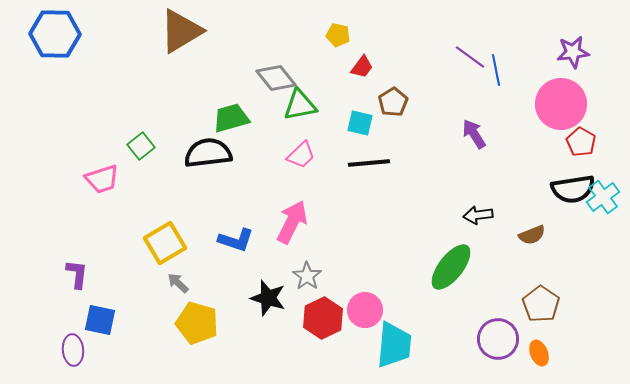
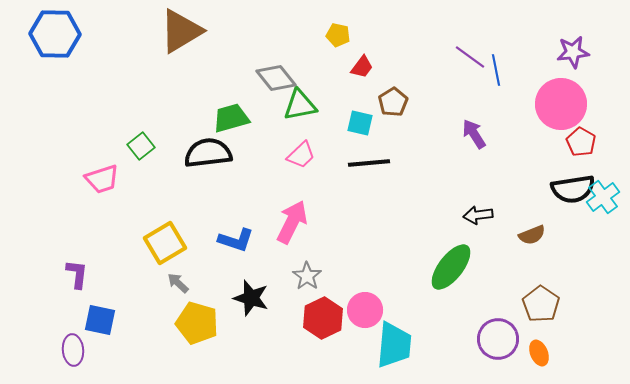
black star at (268, 298): moved 17 px left
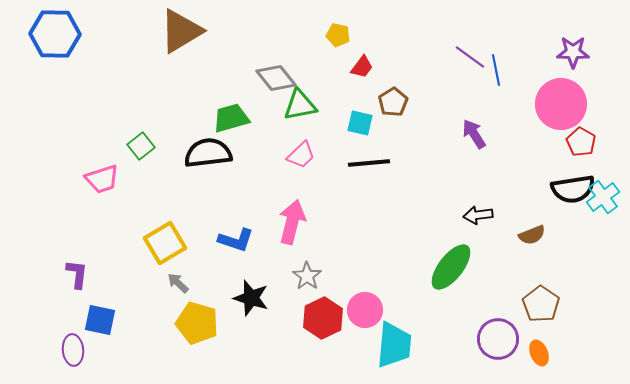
purple star at (573, 52): rotated 8 degrees clockwise
pink arrow at (292, 222): rotated 12 degrees counterclockwise
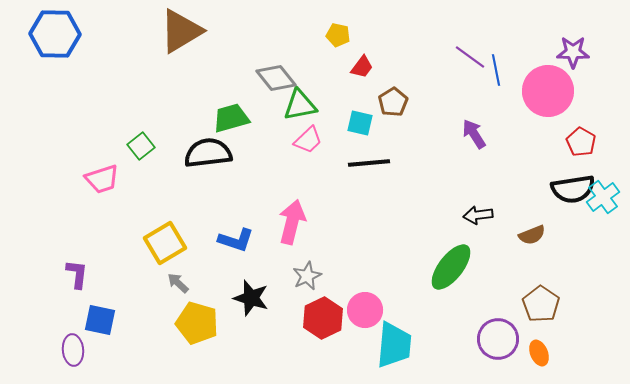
pink circle at (561, 104): moved 13 px left, 13 px up
pink trapezoid at (301, 155): moved 7 px right, 15 px up
gray star at (307, 276): rotated 12 degrees clockwise
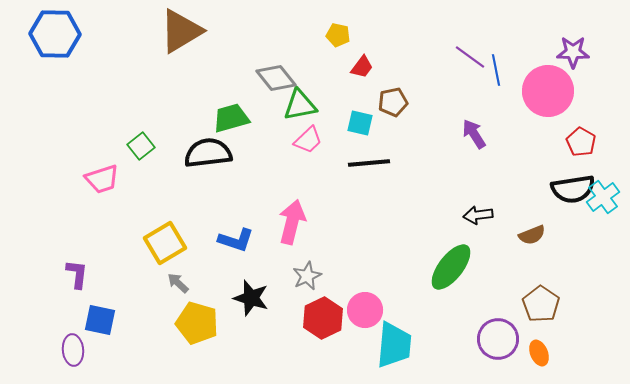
brown pentagon at (393, 102): rotated 20 degrees clockwise
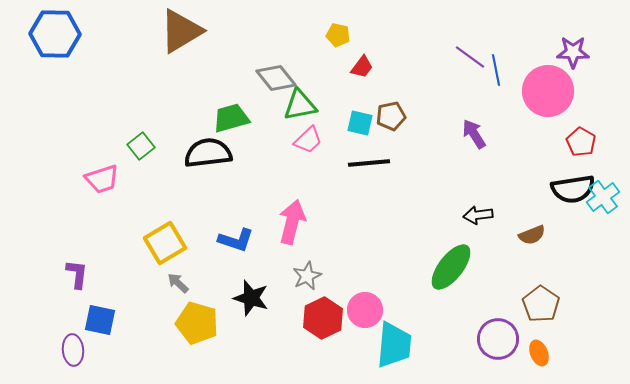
brown pentagon at (393, 102): moved 2 px left, 14 px down
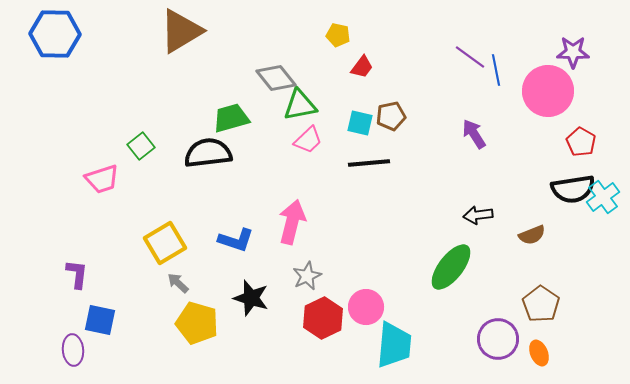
pink circle at (365, 310): moved 1 px right, 3 px up
